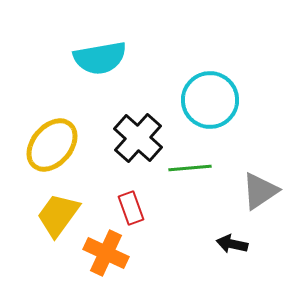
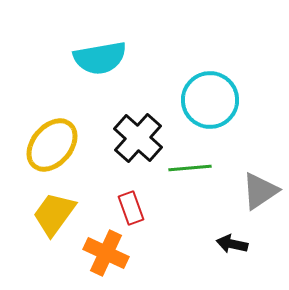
yellow trapezoid: moved 4 px left, 1 px up
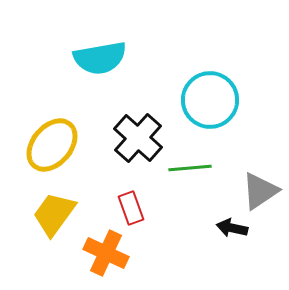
black arrow: moved 16 px up
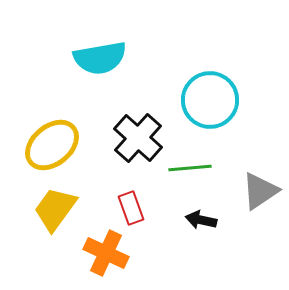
yellow ellipse: rotated 10 degrees clockwise
yellow trapezoid: moved 1 px right, 5 px up
black arrow: moved 31 px left, 8 px up
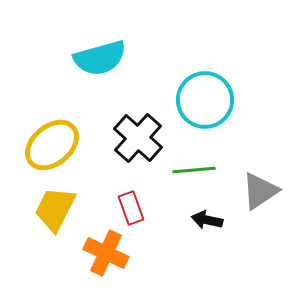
cyan semicircle: rotated 6 degrees counterclockwise
cyan circle: moved 5 px left
green line: moved 4 px right, 2 px down
yellow trapezoid: rotated 9 degrees counterclockwise
black arrow: moved 6 px right
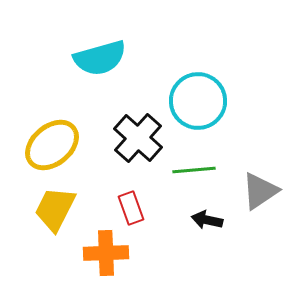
cyan circle: moved 7 px left, 1 px down
orange cross: rotated 27 degrees counterclockwise
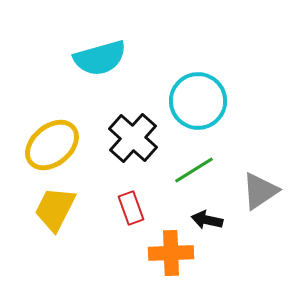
black cross: moved 5 px left
green line: rotated 27 degrees counterclockwise
orange cross: moved 65 px right
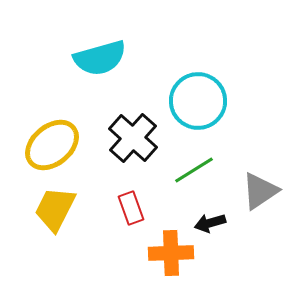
black arrow: moved 3 px right, 3 px down; rotated 28 degrees counterclockwise
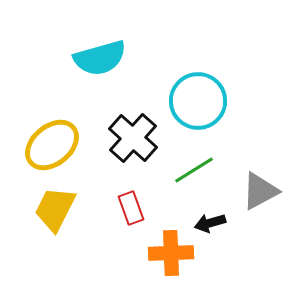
gray triangle: rotated 6 degrees clockwise
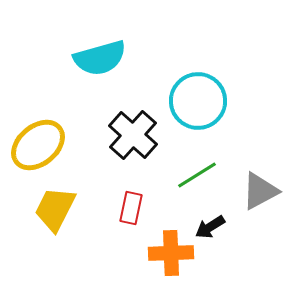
black cross: moved 3 px up
yellow ellipse: moved 14 px left
green line: moved 3 px right, 5 px down
red rectangle: rotated 32 degrees clockwise
black arrow: moved 4 px down; rotated 16 degrees counterclockwise
